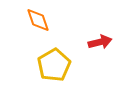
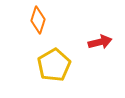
orange diamond: rotated 36 degrees clockwise
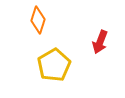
red arrow: rotated 125 degrees clockwise
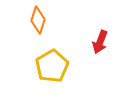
yellow pentagon: moved 2 px left, 1 px down
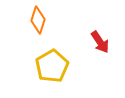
red arrow: rotated 55 degrees counterclockwise
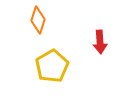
red arrow: rotated 30 degrees clockwise
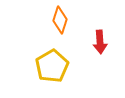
orange diamond: moved 22 px right
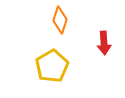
red arrow: moved 4 px right, 1 px down
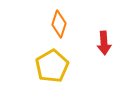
orange diamond: moved 1 px left, 4 px down
